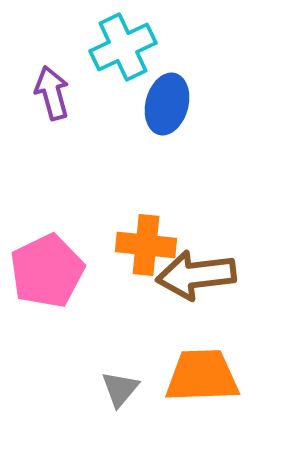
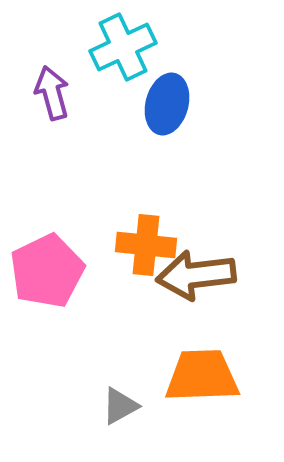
gray triangle: moved 17 px down; rotated 21 degrees clockwise
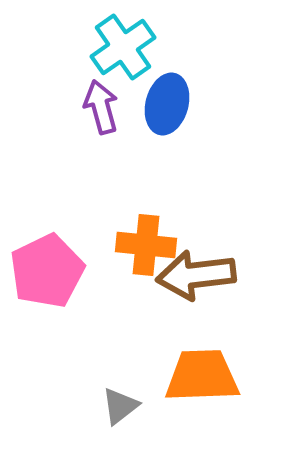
cyan cross: rotated 10 degrees counterclockwise
purple arrow: moved 49 px right, 14 px down
gray triangle: rotated 9 degrees counterclockwise
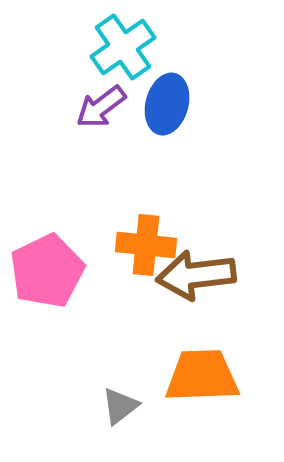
purple arrow: rotated 112 degrees counterclockwise
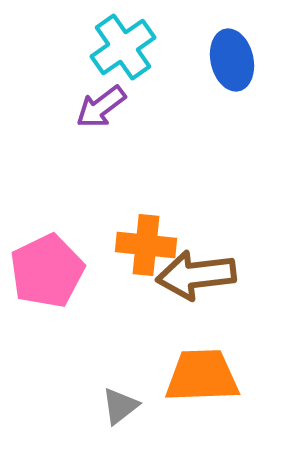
blue ellipse: moved 65 px right, 44 px up; rotated 28 degrees counterclockwise
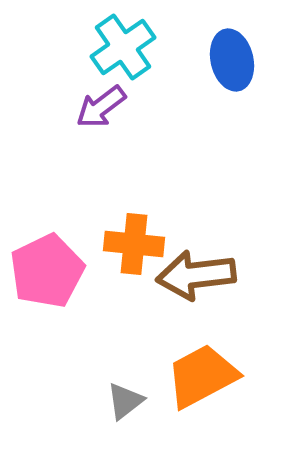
orange cross: moved 12 px left, 1 px up
orange trapezoid: rotated 26 degrees counterclockwise
gray triangle: moved 5 px right, 5 px up
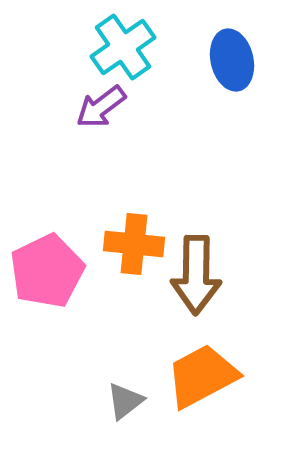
brown arrow: rotated 82 degrees counterclockwise
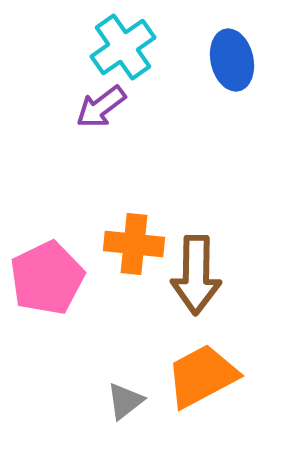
pink pentagon: moved 7 px down
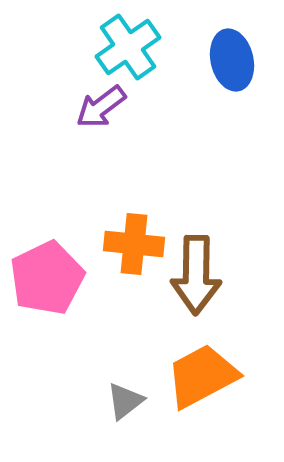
cyan cross: moved 5 px right
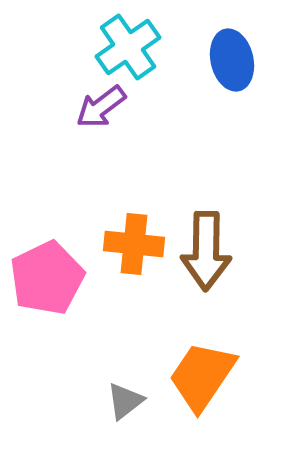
brown arrow: moved 10 px right, 24 px up
orange trapezoid: rotated 28 degrees counterclockwise
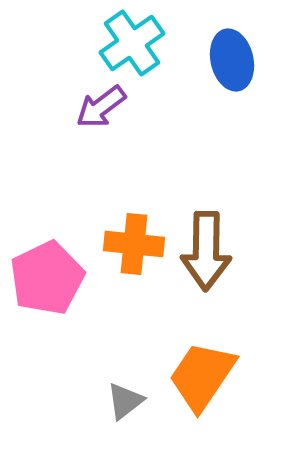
cyan cross: moved 4 px right, 4 px up
